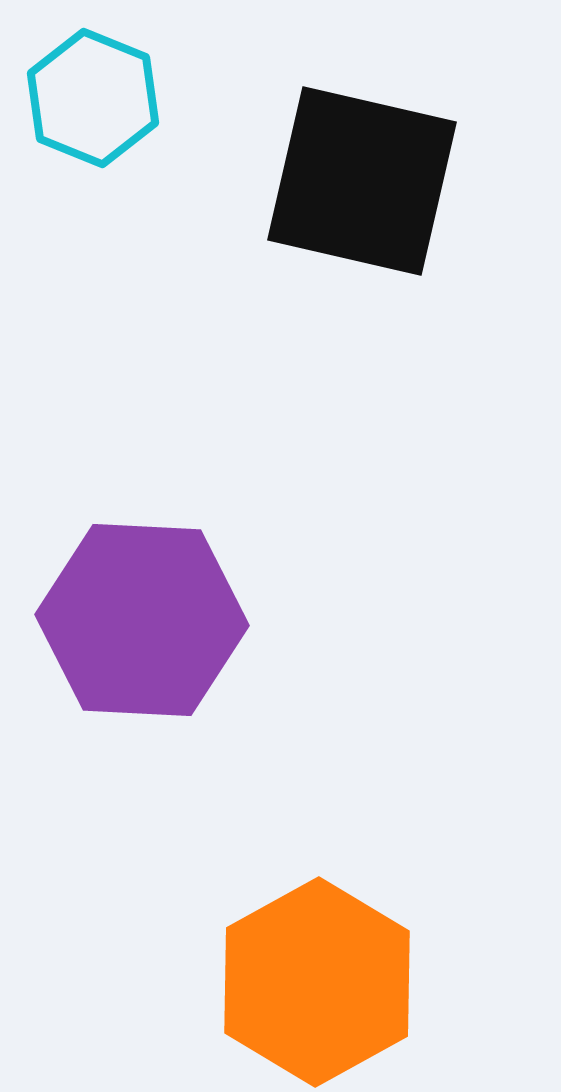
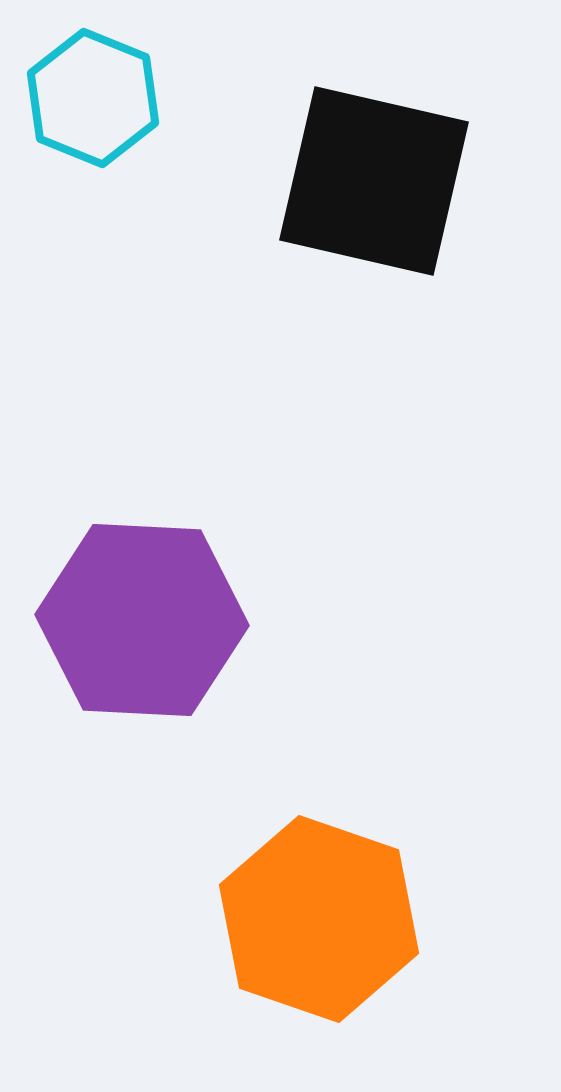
black square: moved 12 px right
orange hexagon: moved 2 px right, 63 px up; rotated 12 degrees counterclockwise
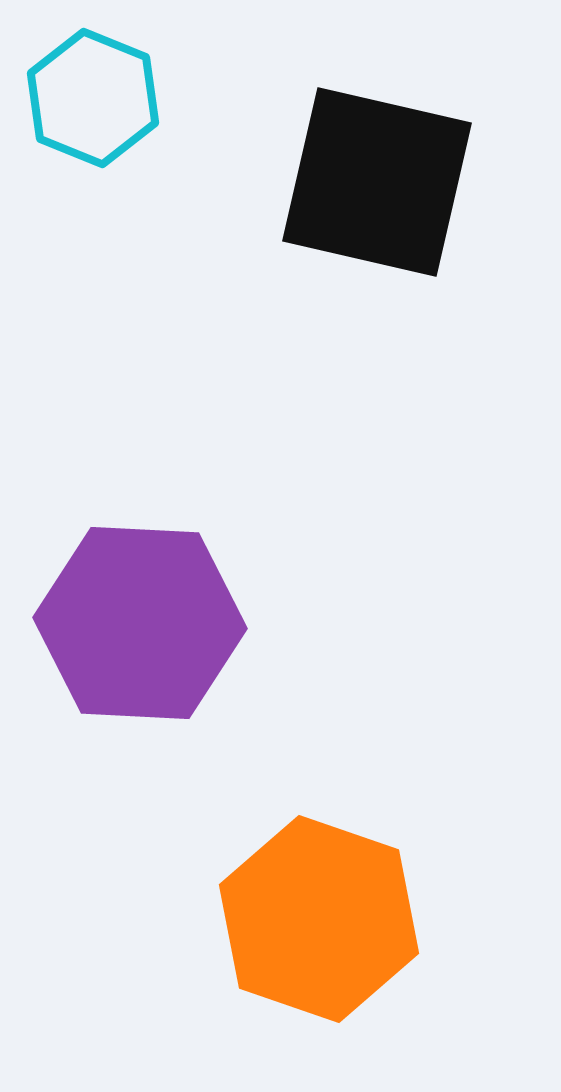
black square: moved 3 px right, 1 px down
purple hexagon: moved 2 px left, 3 px down
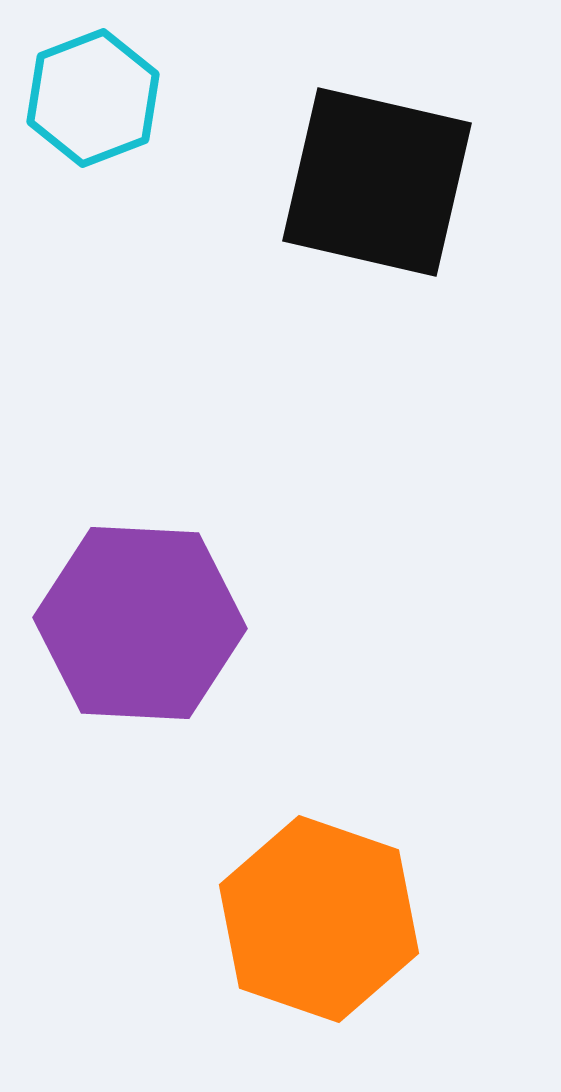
cyan hexagon: rotated 17 degrees clockwise
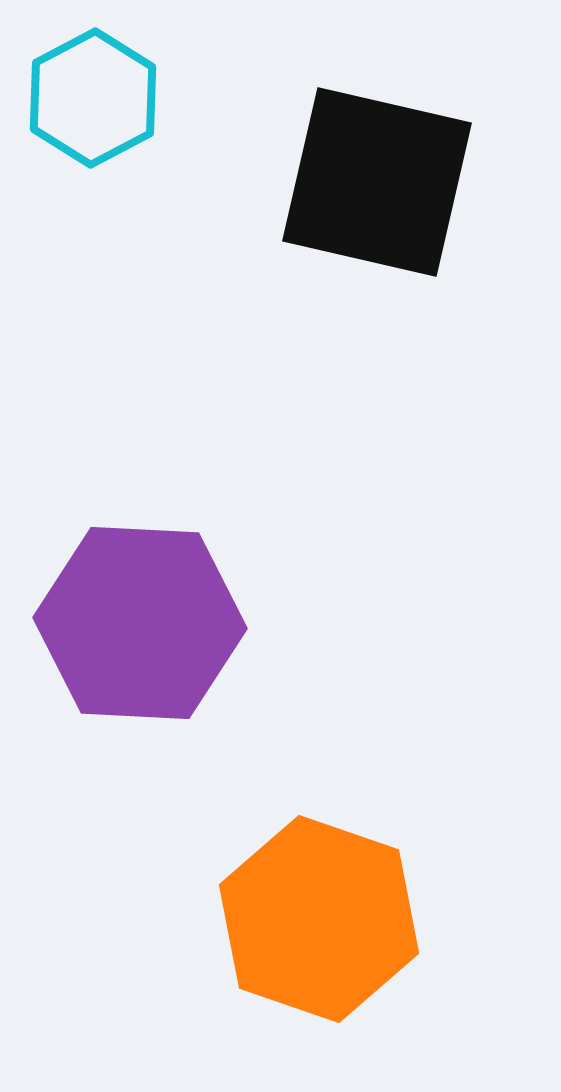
cyan hexagon: rotated 7 degrees counterclockwise
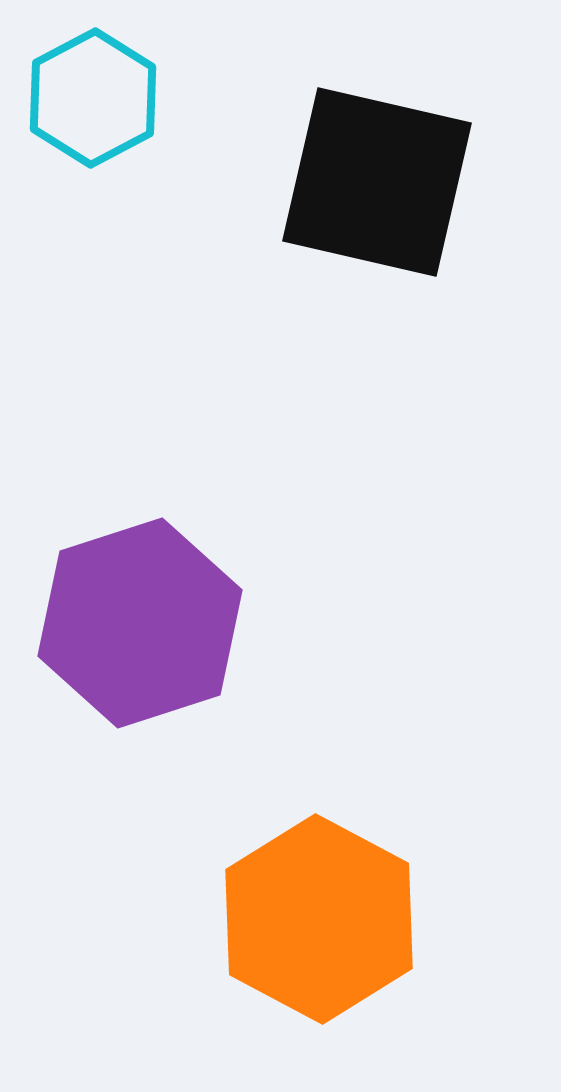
purple hexagon: rotated 21 degrees counterclockwise
orange hexagon: rotated 9 degrees clockwise
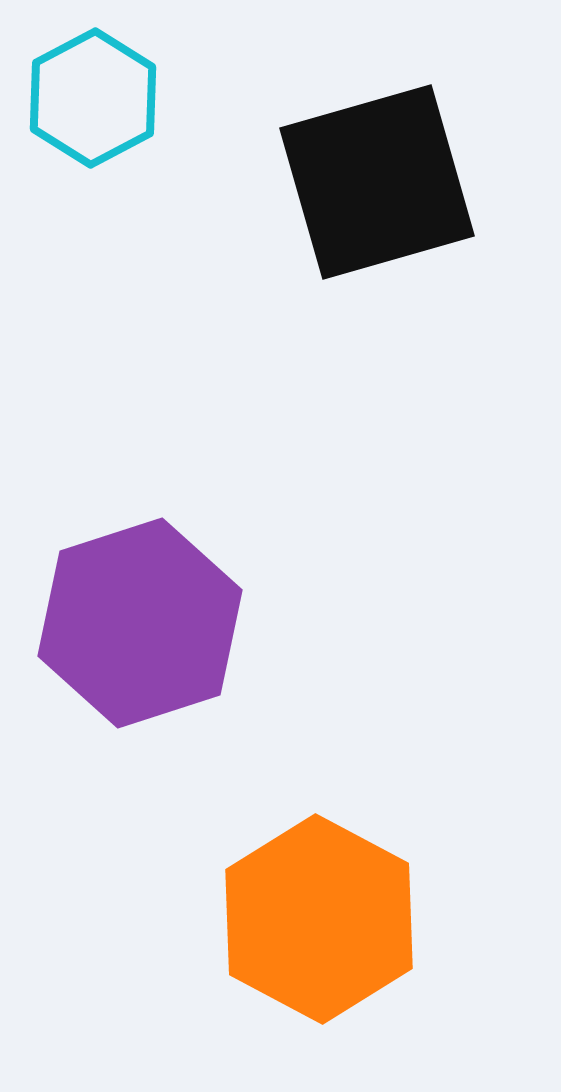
black square: rotated 29 degrees counterclockwise
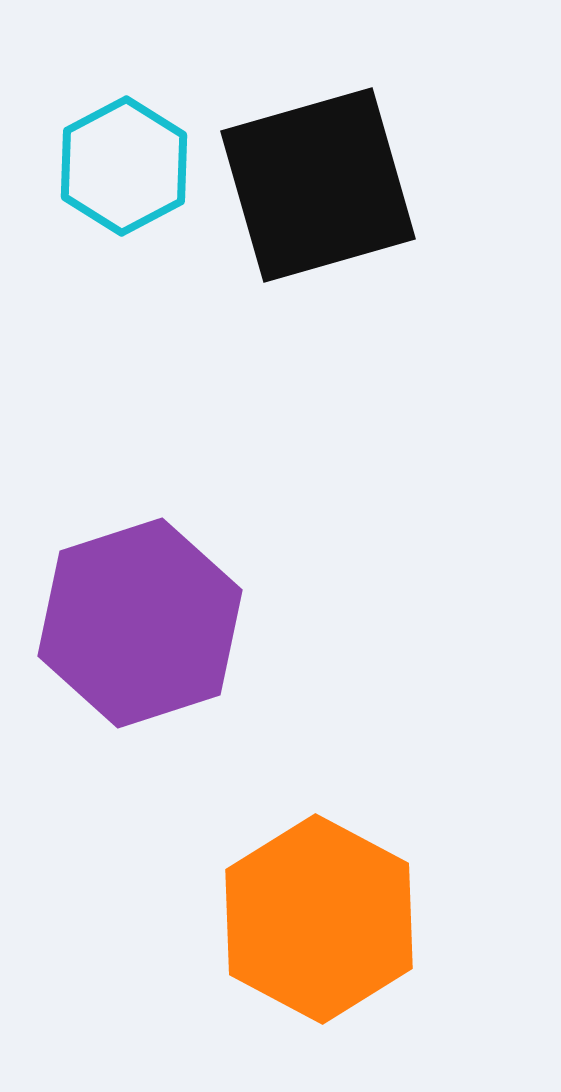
cyan hexagon: moved 31 px right, 68 px down
black square: moved 59 px left, 3 px down
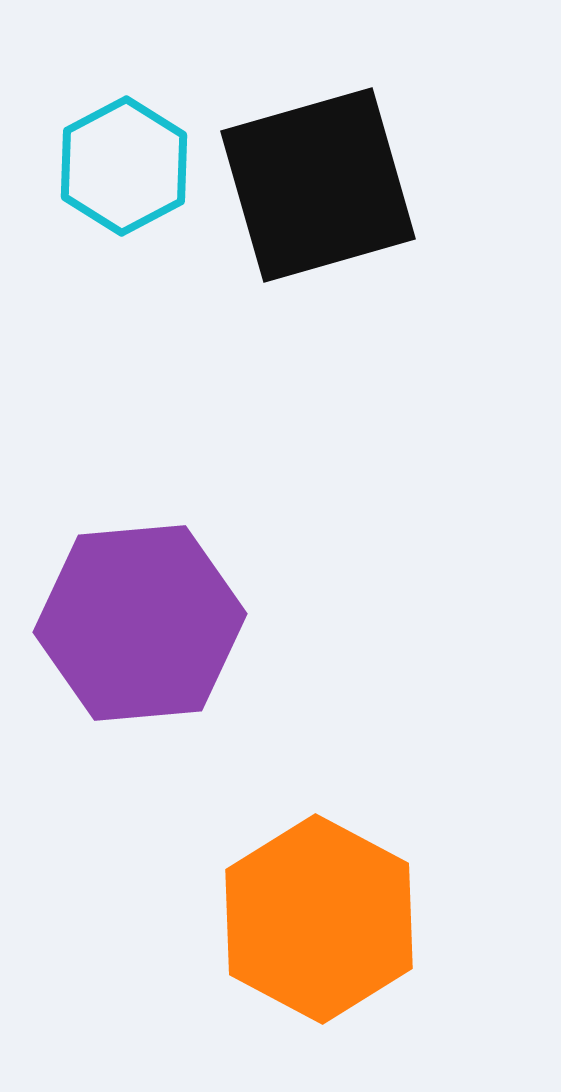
purple hexagon: rotated 13 degrees clockwise
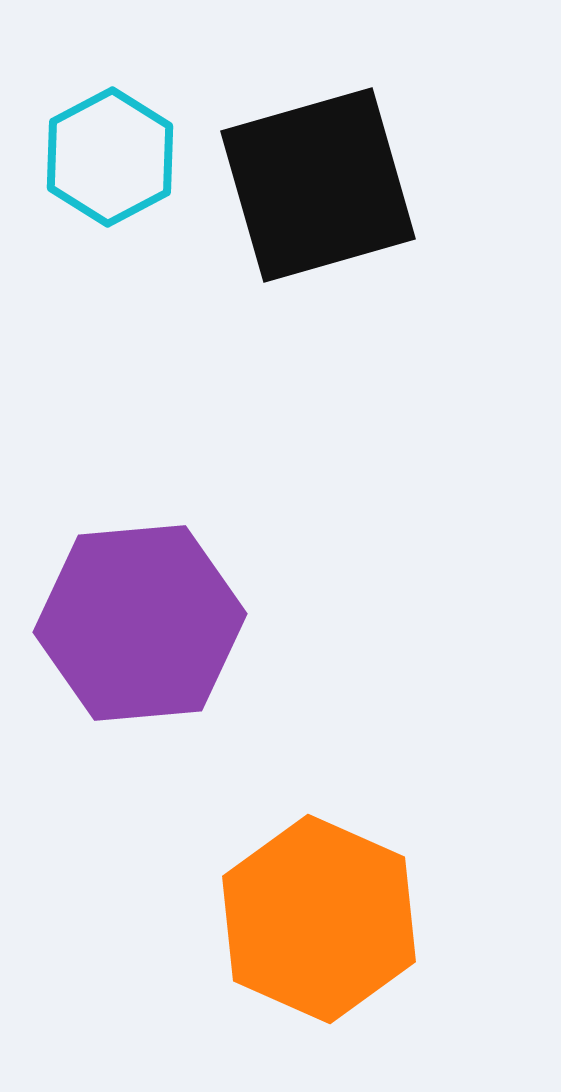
cyan hexagon: moved 14 px left, 9 px up
orange hexagon: rotated 4 degrees counterclockwise
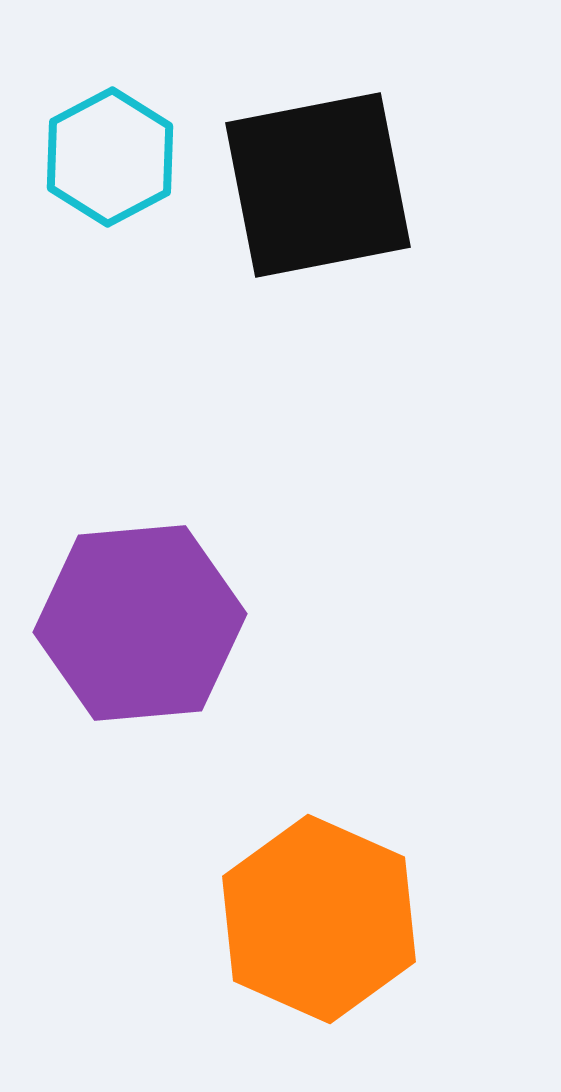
black square: rotated 5 degrees clockwise
